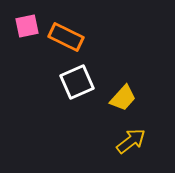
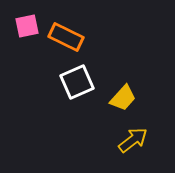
yellow arrow: moved 2 px right, 1 px up
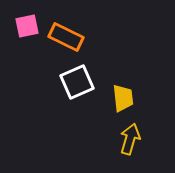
yellow trapezoid: rotated 48 degrees counterclockwise
yellow arrow: moved 3 px left, 1 px up; rotated 36 degrees counterclockwise
